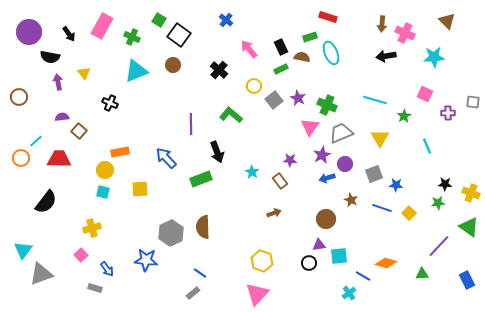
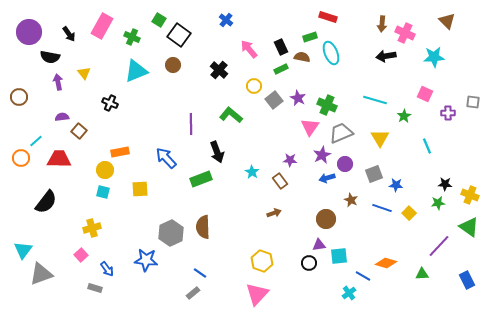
yellow cross at (471, 193): moved 1 px left, 2 px down
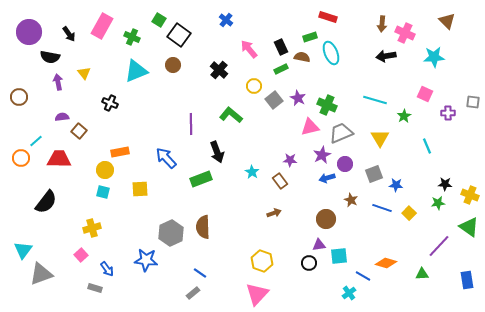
pink triangle at (310, 127): rotated 42 degrees clockwise
blue rectangle at (467, 280): rotated 18 degrees clockwise
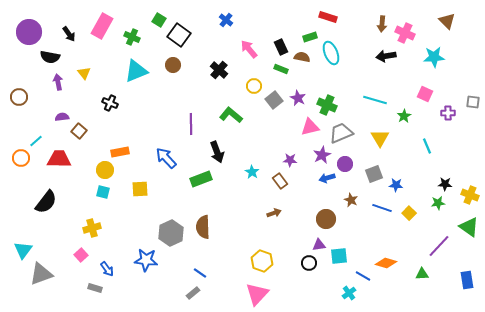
green rectangle at (281, 69): rotated 48 degrees clockwise
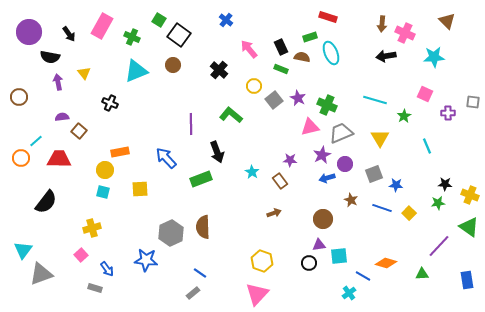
brown circle at (326, 219): moved 3 px left
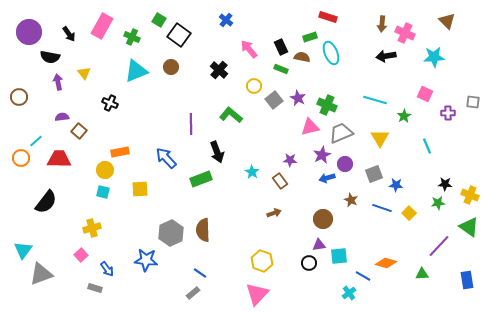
brown circle at (173, 65): moved 2 px left, 2 px down
brown semicircle at (203, 227): moved 3 px down
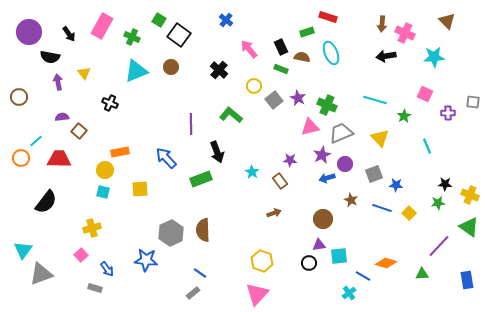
green rectangle at (310, 37): moved 3 px left, 5 px up
yellow triangle at (380, 138): rotated 12 degrees counterclockwise
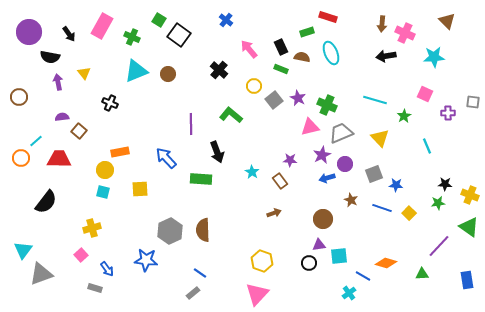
brown circle at (171, 67): moved 3 px left, 7 px down
green rectangle at (201, 179): rotated 25 degrees clockwise
gray hexagon at (171, 233): moved 1 px left, 2 px up
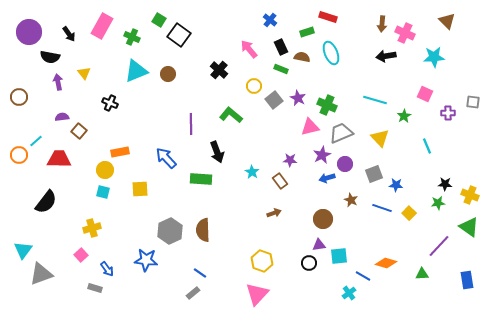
blue cross at (226, 20): moved 44 px right
orange circle at (21, 158): moved 2 px left, 3 px up
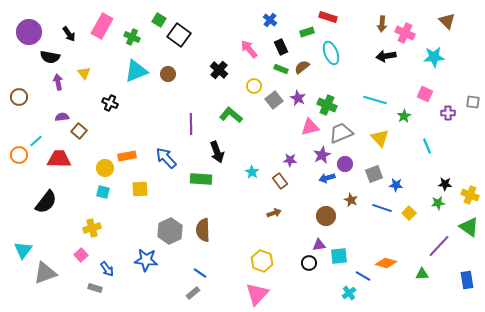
brown semicircle at (302, 57): moved 10 px down; rotated 49 degrees counterclockwise
orange rectangle at (120, 152): moved 7 px right, 4 px down
yellow circle at (105, 170): moved 2 px up
brown circle at (323, 219): moved 3 px right, 3 px up
gray triangle at (41, 274): moved 4 px right, 1 px up
